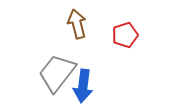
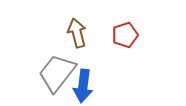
brown arrow: moved 9 px down
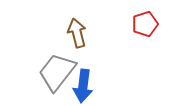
red pentagon: moved 20 px right, 11 px up
gray trapezoid: moved 1 px up
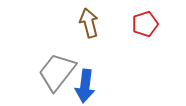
brown arrow: moved 12 px right, 10 px up
blue arrow: moved 2 px right
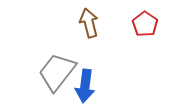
red pentagon: rotated 20 degrees counterclockwise
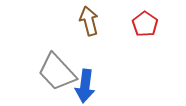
brown arrow: moved 2 px up
gray trapezoid: rotated 81 degrees counterclockwise
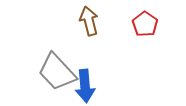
blue arrow: rotated 12 degrees counterclockwise
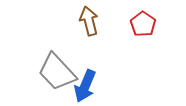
red pentagon: moved 2 px left
blue arrow: rotated 28 degrees clockwise
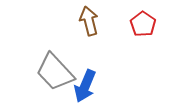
gray trapezoid: moved 2 px left
